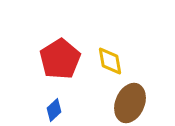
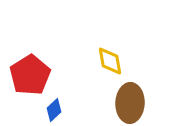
red pentagon: moved 30 px left, 16 px down
brown ellipse: rotated 21 degrees counterclockwise
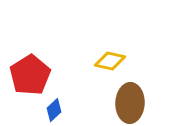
yellow diamond: rotated 68 degrees counterclockwise
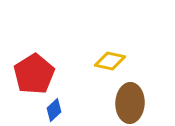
red pentagon: moved 4 px right, 1 px up
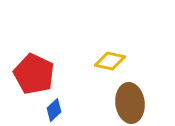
red pentagon: rotated 15 degrees counterclockwise
brown ellipse: rotated 9 degrees counterclockwise
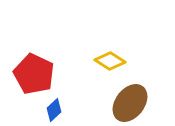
yellow diamond: rotated 20 degrees clockwise
brown ellipse: rotated 45 degrees clockwise
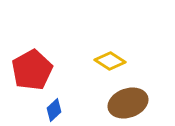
red pentagon: moved 2 px left, 4 px up; rotated 18 degrees clockwise
brown ellipse: moved 2 px left; rotated 33 degrees clockwise
